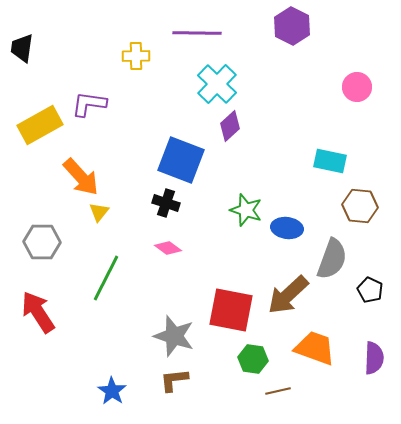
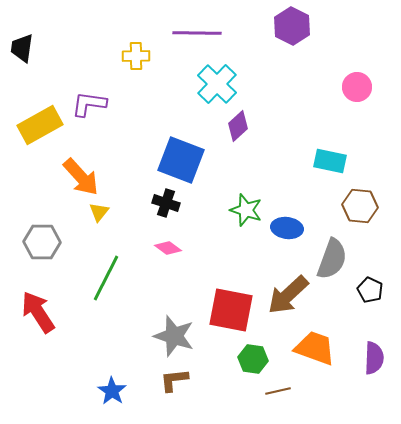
purple diamond: moved 8 px right
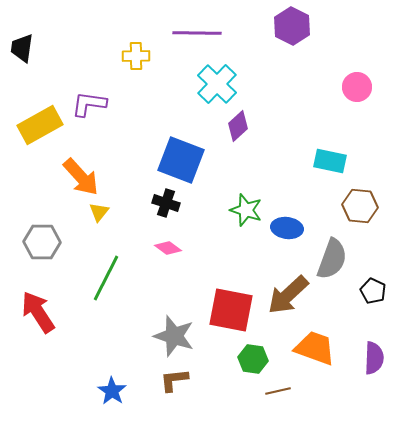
black pentagon: moved 3 px right, 1 px down
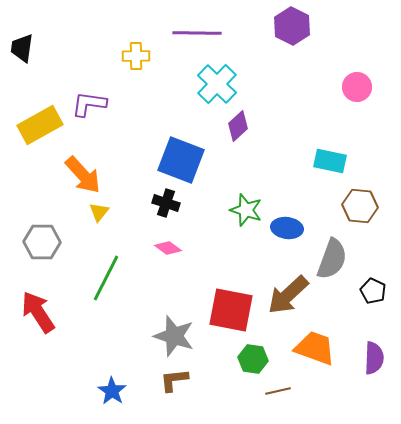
orange arrow: moved 2 px right, 2 px up
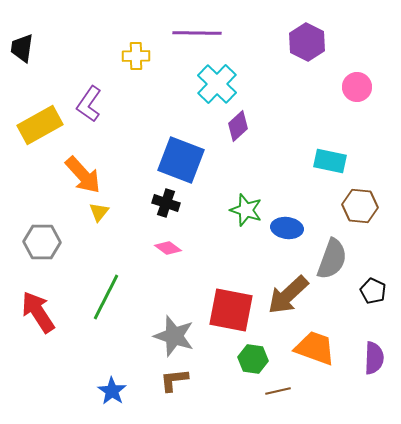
purple hexagon: moved 15 px right, 16 px down
purple L-shape: rotated 63 degrees counterclockwise
green line: moved 19 px down
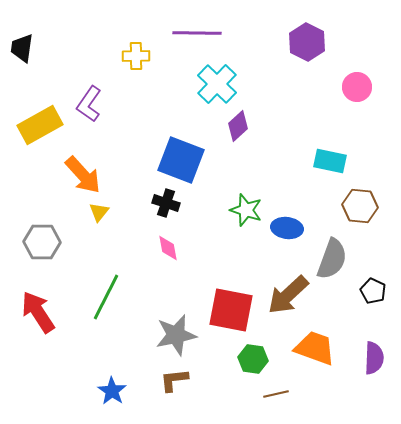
pink diamond: rotated 44 degrees clockwise
gray star: moved 2 px right, 1 px up; rotated 30 degrees counterclockwise
brown line: moved 2 px left, 3 px down
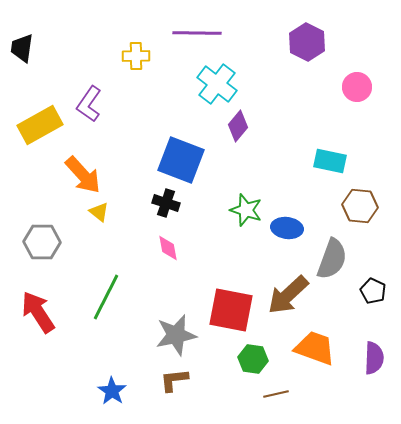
cyan cross: rotated 6 degrees counterclockwise
purple diamond: rotated 8 degrees counterclockwise
yellow triangle: rotated 30 degrees counterclockwise
